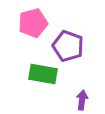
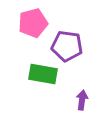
purple pentagon: moved 1 px left; rotated 12 degrees counterclockwise
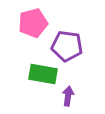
purple arrow: moved 14 px left, 4 px up
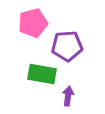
purple pentagon: rotated 12 degrees counterclockwise
green rectangle: moved 1 px left
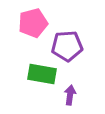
purple arrow: moved 2 px right, 1 px up
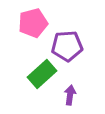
green rectangle: rotated 52 degrees counterclockwise
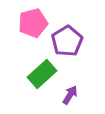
purple pentagon: moved 5 px up; rotated 28 degrees counterclockwise
purple arrow: rotated 24 degrees clockwise
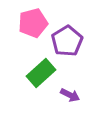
green rectangle: moved 1 px left, 1 px up
purple arrow: rotated 84 degrees clockwise
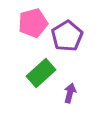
purple pentagon: moved 5 px up
purple arrow: moved 2 px up; rotated 102 degrees counterclockwise
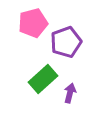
purple pentagon: moved 1 px left, 6 px down; rotated 12 degrees clockwise
green rectangle: moved 2 px right, 6 px down
